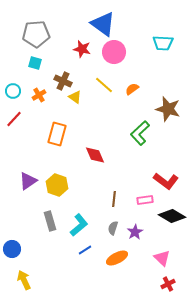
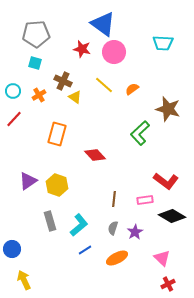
red diamond: rotated 20 degrees counterclockwise
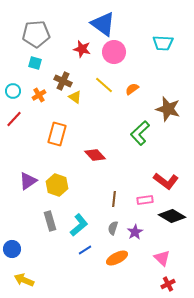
yellow arrow: rotated 42 degrees counterclockwise
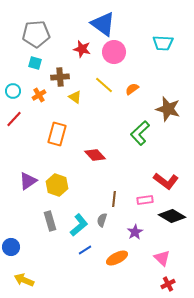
brown cross: moved 3 px left, 4 px up; rotated 30 degrees counterclockwise
gray semicircle: moved 11 px left, 8 px up
blue circle: moved 1 px left, 2 px up
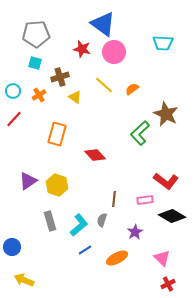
brown cross: rotated 12 degrees counterclockwise
brown star: moved 2 px left, 5 px down; rotated 10 degrees clockwise
blue circle: moved 1 px right
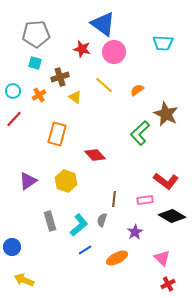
orange semicircle: moved 5 px right, 1 px down
yellow hexagon: moved 9 px right, 4 px up
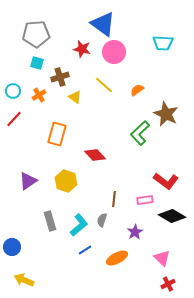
cyan square: moved 2 px right
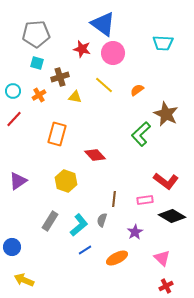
pink circle: moved 1 px left, 1 px down
yellow triangle: rotated 24 degrees counterclockwise
green L-shape: moved 1 px right, 1 px down
purple triangle: moved 10 px left
gray rectangle: rotated 48 degrees clockwise
red cross: moved 2 px left, 2 px down
